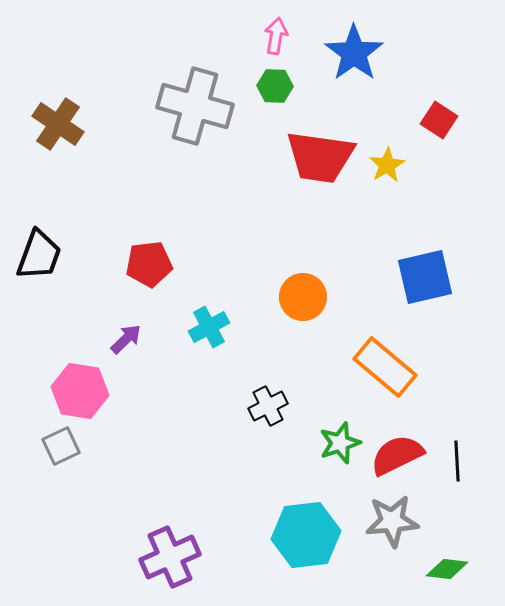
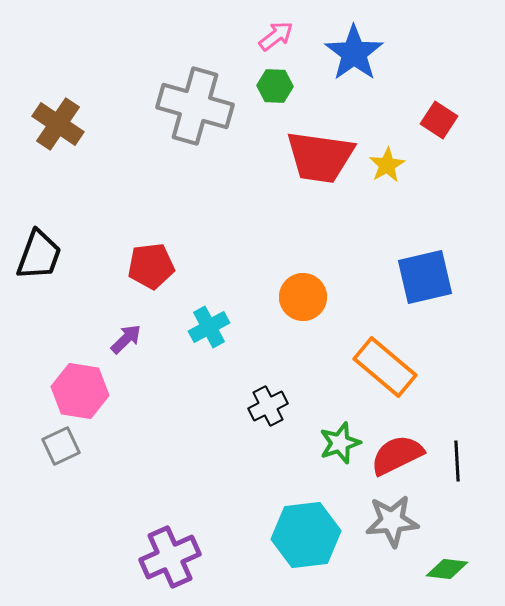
pink arrow: rotated 42 degrees clockwise
red pentagon: moved 2 px right, 2 px down
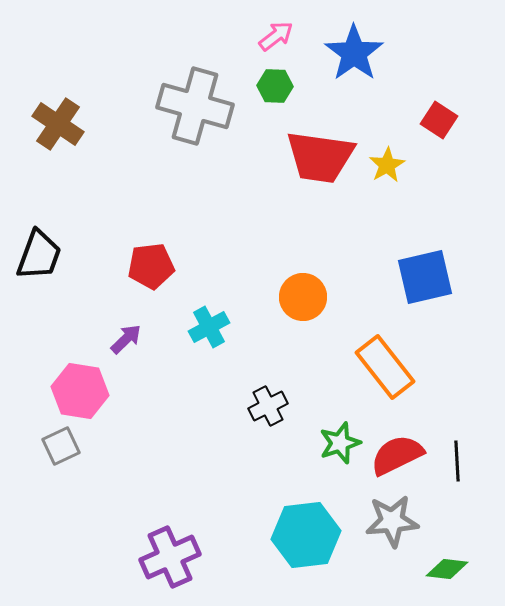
orange rectangle: rotated 12 degrees clockwise
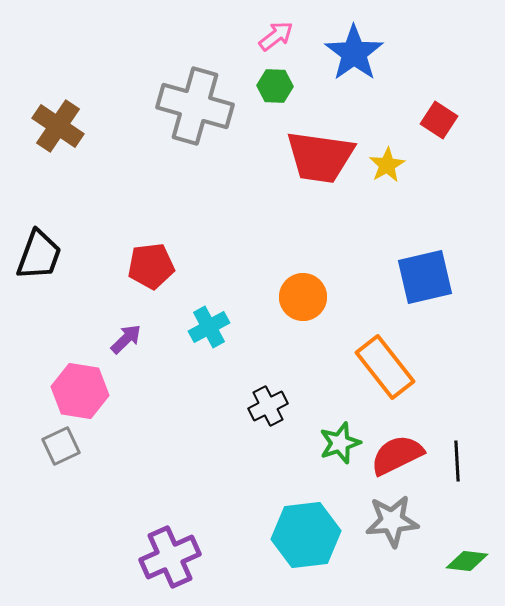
brown cross: moved 2 px down
green diamond: moved 20 px right, 8 px up
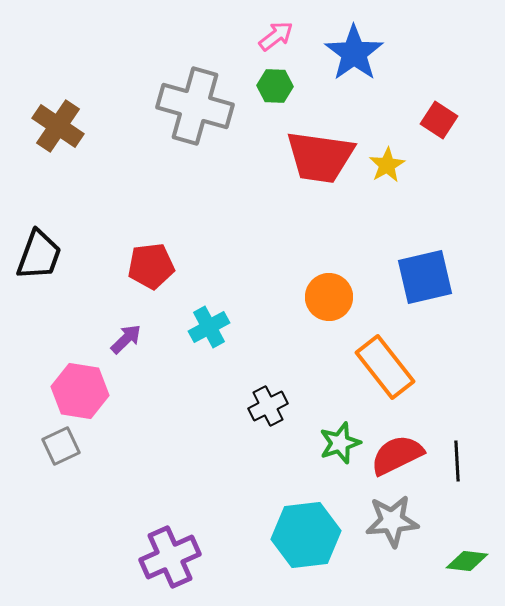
orange circle: moved 26 px right
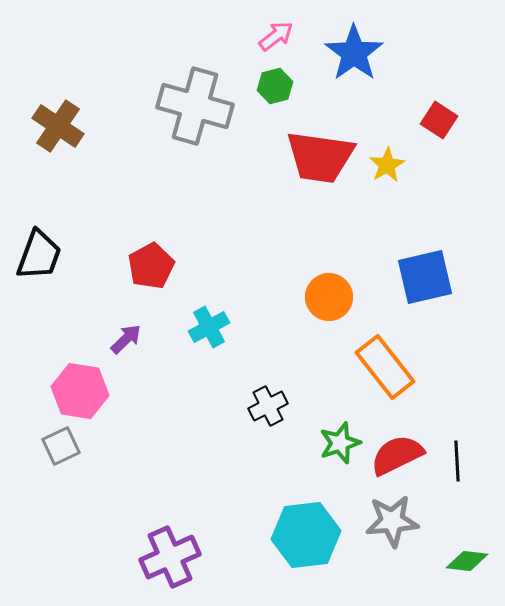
green hexagon: rotated 16 degrees counterclockwise
red pentagon: rotated 21 degrees counterclockwise
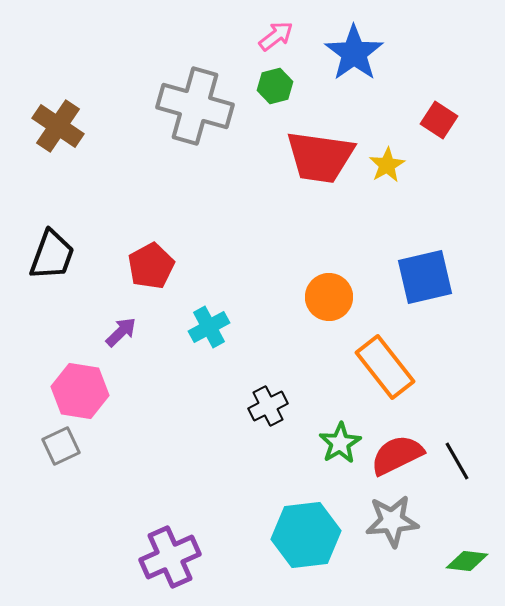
black trapezoid: moved 13 px right
purple arrow: moved 5 px left, 7 px up
green star: rotated 12 degrees counterclockwise
black line: rotated 27 degrees counterclockwise
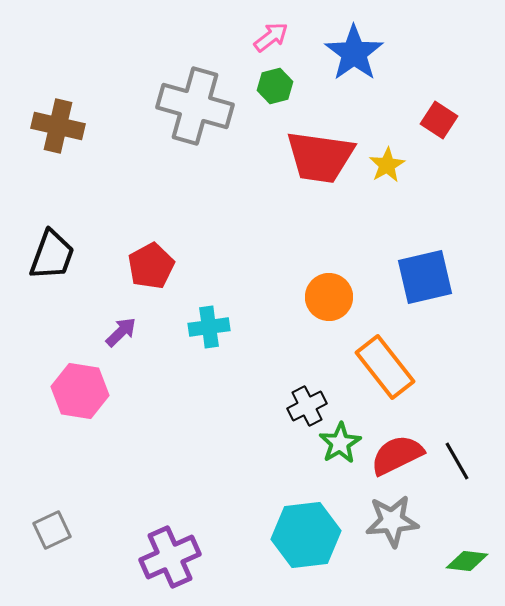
pink arrow: moved 5 px left, 1 px down
brown cross: rotated 21 degrees counterclockwise
cyan cross: rotated 21 degrees clockwise
black cross: moved 39 px right
gray square: moved 9 px left, 84 px down
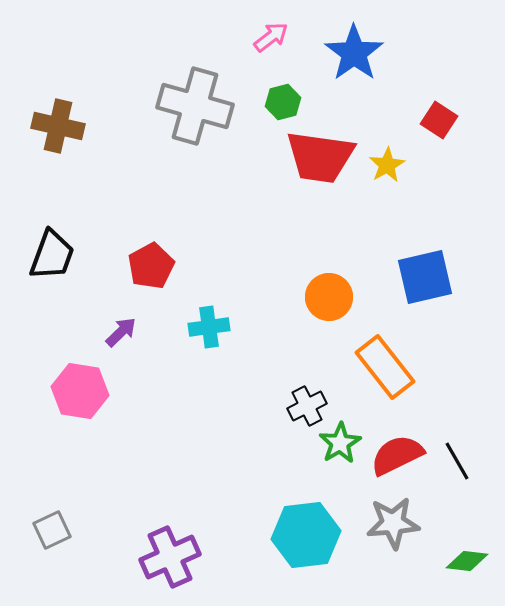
green hexagon: moved 8 px right, 16 px down
gray star: moved 1 px right, 2 px down
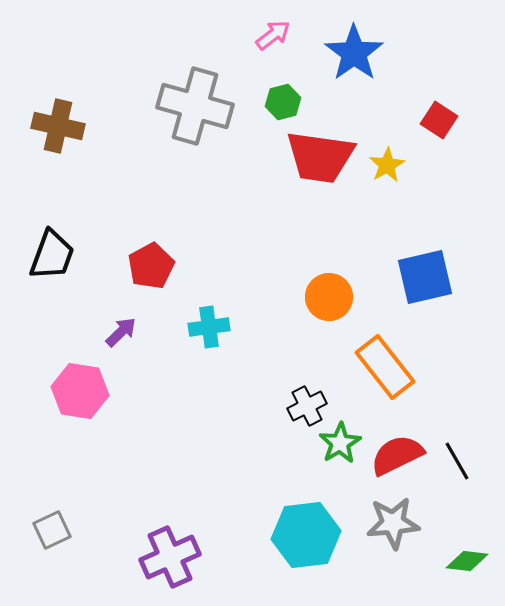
pink arrow: moved 2 px right, 2 px up
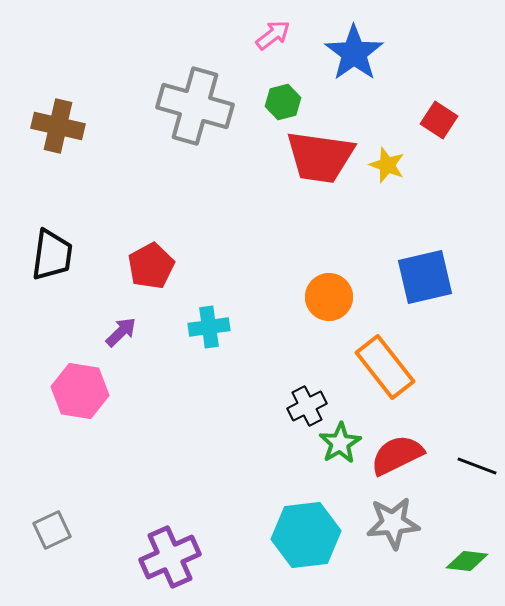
yellow star: rotated 21 degrees counterclockwise
black trapezoid: rotated 12 degrees counterclockwise
black line: moved 20 px right, 5 px down; rotated 39 degrees counterclockwise
